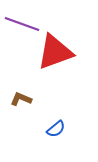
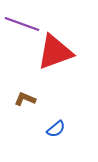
brown L-shape: moved 4 px right
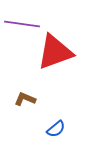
purple line: rotated 12 degrees counterclockwise
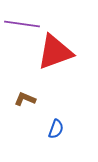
blue semicircle: rotated 30 degrees counterclockwise
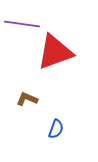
brown L-shape: moved 2 px right
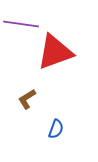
purple line: moved 1 px left
brown L-shape: rotated 55 degrees counterclockwise
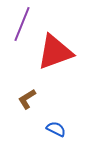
purple line: moved 1 px right; rotated 76 degrees counterclockwise
blue semicircle: rotated 84 degrees counterclockwise
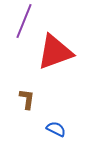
purple line: moved 2 px right, 3 px up
brown L-shape: rotated 130 degrees clockwise
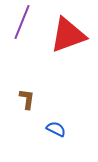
purple line: moved 2 px left, 1 px down
red triangle: moved 13 px right, 17 px up
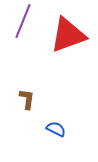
purple line: moved 1 px right, 1 px up
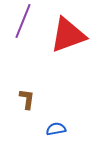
blue semicircle: rotated 36 degrees counterclockwise
